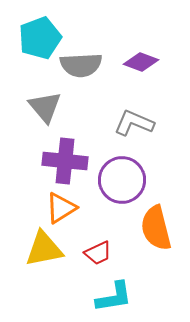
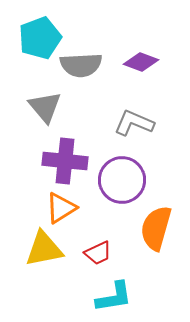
orange semicircle: rotated 30 degrees clockwise
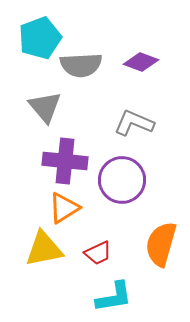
orange triangle: moved 3 px right
orange semicircle: moved 5 px right, 16 px down
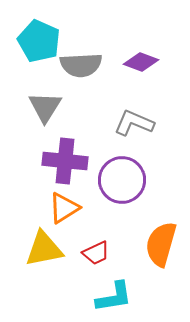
cyan pentagon: moved 1 px left, 3 px down; rotated 27 degrees counterclockwise
gray triangle: rotated 12 degrees clockwise
red trapezoid: moved 2 px left
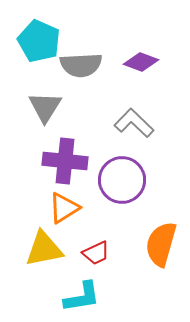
gray L-shape: rotated 21 degrees clockwise
cyan L-shape: moved 32 px left
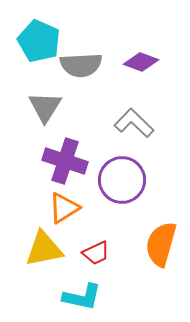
purple cross: rotated 12 degrees clockwise
cyan L-shape: rotated 21 degrees clockwise
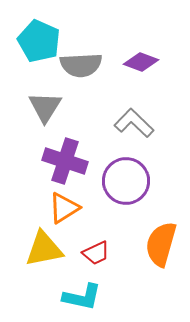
purple circle: moved 4 px right, 1 px down
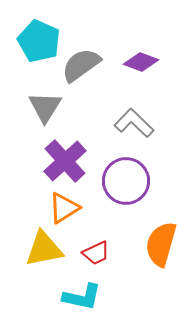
gray semicircle: rotated 147 degrees clockwise
purple cross: rotated 30 degrees clockwise
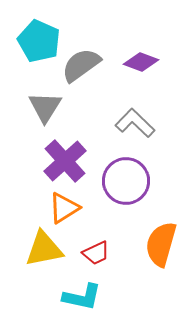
gray L-shape: moved 1 px right
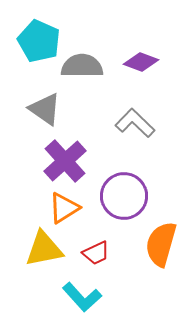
gray semicircle: moved 1 px right, 1 px down; rotated 36 degrees clockwise
gray triangle: moved 2 px down; rotated 27 degrees counterclockwise
purple circle: moved 2 px left, 15 px down
cyan L-shape: rotated 36 degrees clockwise
